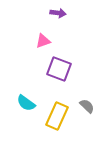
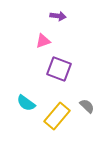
purple arrow: moved 3 px down
yellow rectangle: rotated 16 degrees clockwise
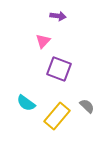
pink triangle: rotated 28 degrees counterclockwise
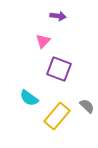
cyan semicircle: moved 3 px right, 5 px up
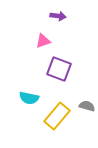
pink triangle: rotated 28 degrees clockwise
cyan semicircle: rotated 24 degrees counterclockwise
gray semicircle: rotated 28 degrees counterclockwise
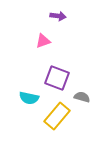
purple square: moved 2 px left, 9 px down
gray semicircle: moved 5 px left, 9 px up
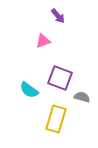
purple arrow: rotated 42 degrees clockwise
purple square: moved 3 px right
cyan semicircle: moved 8 px up; rotated 24 degrees clockwise
yellow rectangle: moved 1 px left, 3 px down; rotated 24 degrees counterclockwise
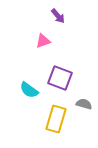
gray semicircle: moved 2 px right, 7 px down
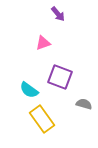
purple arrow: moved 2 px up
pink triangle: moved 2 px down
purple square: moved 1 px up
yellow rectangle: moved 14 px left; rotated 52 degrees counterclockwise
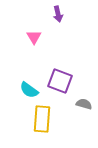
purple arrow: rotated 28 degrees clockwise
pink triangle: moved 9 px left, 6 px up; rotated 42 degrees counterclockwise
purple square: moved 4 px down
yellow rectangle: rotated 40 degrees clockwise
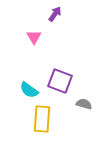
purple arrow: moved 3 px left; rotated 133 degrees counterclockwise
